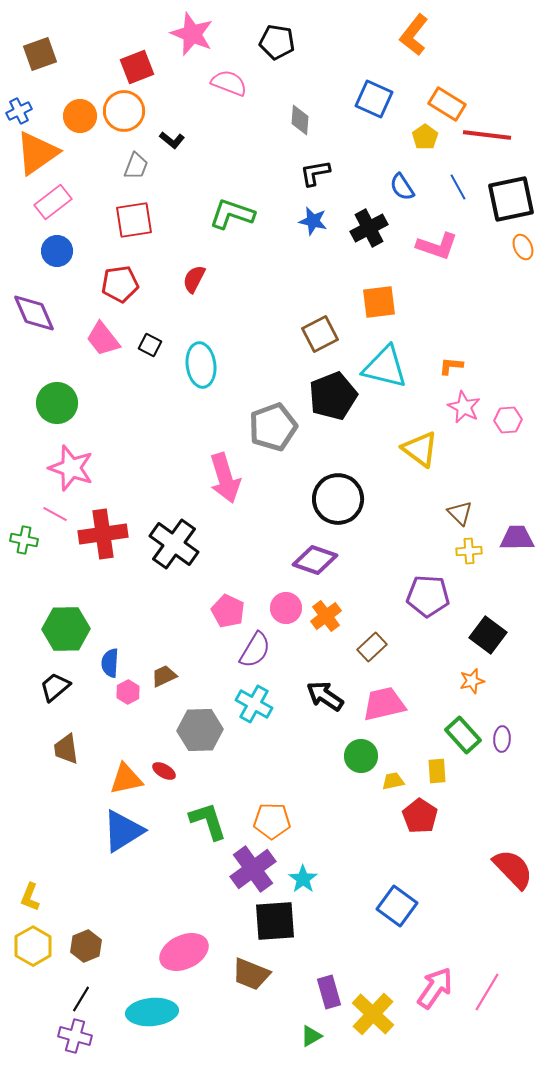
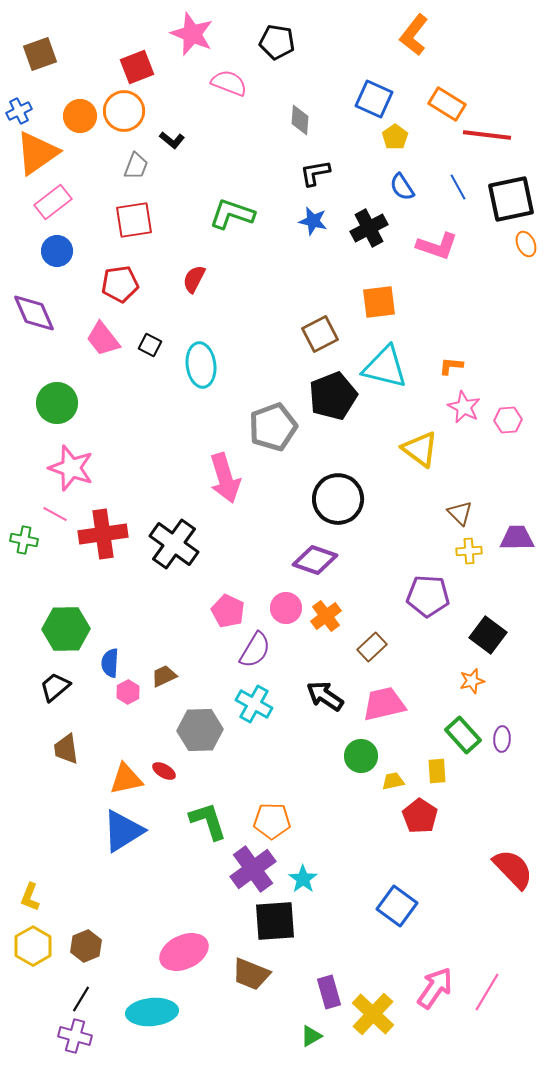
yellow pentagon at (425, 137): moved 30 px left
orange ellipse at (523, 247): moved 3 px right, 3 px up
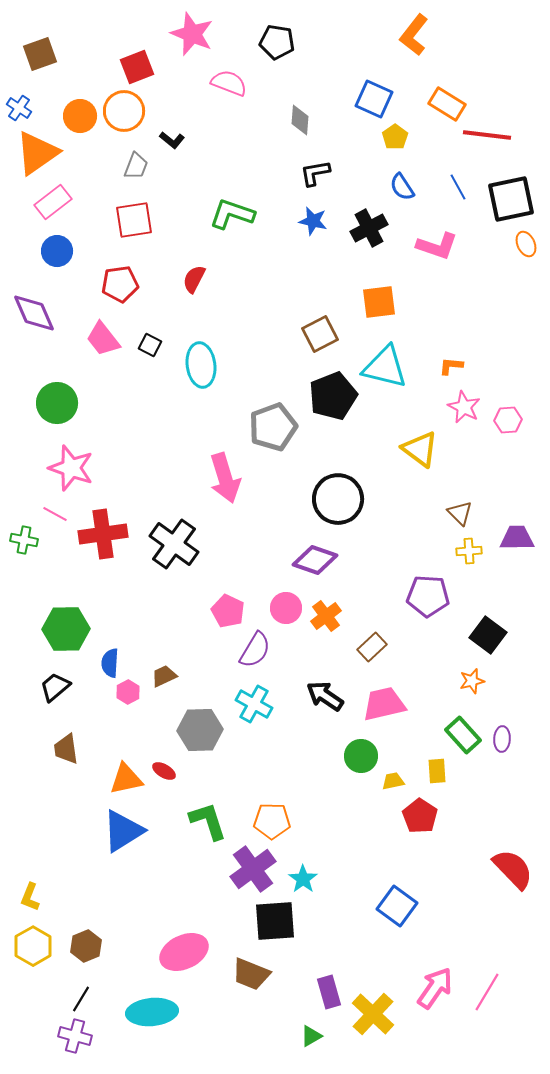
blue cross at (19, 111): moved 3 px up; rotated 30 degrees counterclockwise
